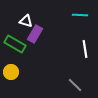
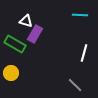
white line: moved 1 px left, 4 px down; rotated 24 degrees clockwise
yellow circle: moved 1 px down
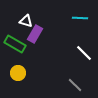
cyan line: moved 3 px down
white line: rotated 60 degrees counterclockwise
yellow circle: moved 7 px right
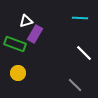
white triangle: rotated 32 degrees counterclockwise
green rectangle: rotated 10 degrees counterclockwise
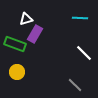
white triangle: moved 2 px up
yellow circle: moved 1 px left, 1 px up
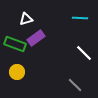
purple rectangle: moved 1 px right, 4 px down; rotated 24 degrees clockwise
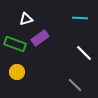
purple rectangle: moved 4 px right
